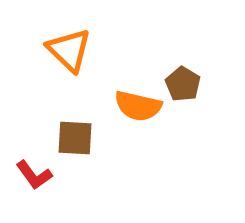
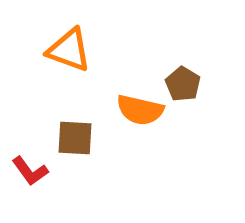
orange triangle: rotated 24 degrees counterclockwise
orange semicircle: moved 2 px right, 4 px down
red L-shape: moved 4 px left, 4 px up
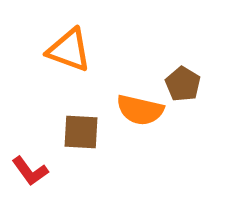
brown square: moved 6 px right, 6 px up
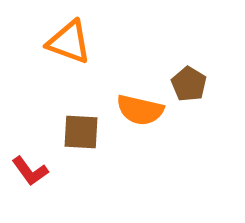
orange triangle: moved 8 px up
brown pentagon: moved 6 px right
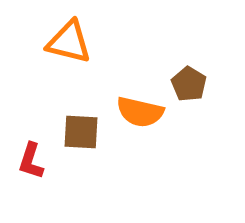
orange triangle: rotated 6 degrees counterclockwise
orange semicircle: moved 2 px down
red L-shape: moved 1 px right, 10 px up; rotated 54 degrees clockwise
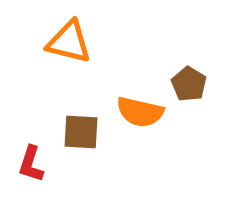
red L-shape: moved 3 px down
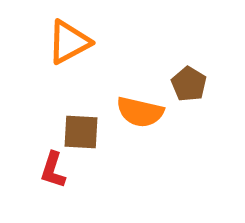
orange triangle: rotated 42 degrees counterclockwise
red L-shape: moved 22 px right, 6 px down
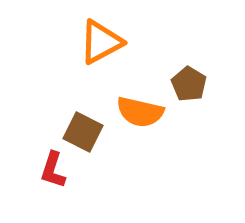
orange triangle: moved 32 px right
brown square: moved 2 px right; rotated 24 degrees clockwise
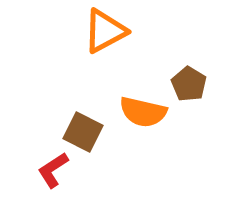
orange triangle: moved 4 px right, 11 px up
orange semicircle: moved 3 px right
red L-shape: rotated 39 degrees clockwise
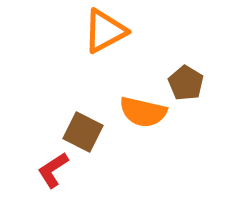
brown pentagon: moved 3 px left, 1 px up
